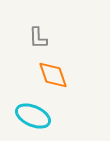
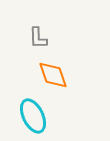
cyan ellipse: rotated 40 degrees clockwise
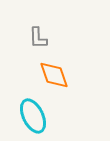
orange diamond: moved 1 px right
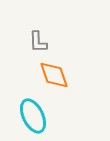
gray L-shape: moved 4 px down
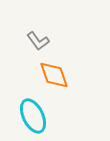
gray L-shape: moved 1 px up; rotated 35 degrees counterclockwise
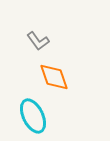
orange diamond: moved 2 px down
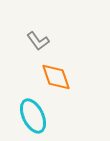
orange diamond: moved 2 px right
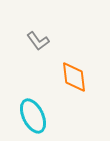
orange diamond: moved 18 px right; rotated 12 degrees clockwise
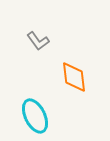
cyan ellipse: moved 2 px right
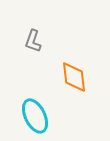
gray L-shape: moved 5 px left; rotated 55 degrees clockwise
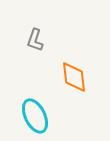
gray L-shape: moved 2 px right, 1 px up
